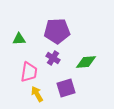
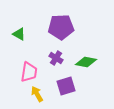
purple pentagon: moved 4 px right, 4 px up
green triangle: moved 5 px up; rotated 32 degrees clockwise
purple cross: moved 3 px right
green diamond: rotated 15 degrees clockwise
purple square: moved 2 px up
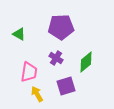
green diamond: rotated 50 degrees counterclockwise
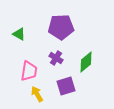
pink trapezoid: moved 1 px up
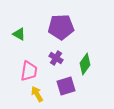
green diamond: moved 1 px left, 2 px down; rotated 15 degrees counterclockwise
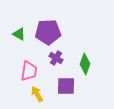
purple pentagon: moved 13 px left, 5 px down
green diamond: rotated 15 degrees counterclockwise
purple square: rotated 18 degrees clockwise
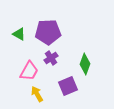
purple cross: moved 5 px left; rotated 24 degrees clockwise
pink trapezoid: rotated 20 degrees clockwise
purple square: moved 2 px right; rotated 24 degrees counterclockwise
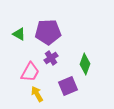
pink trapezoid: moved 1 px right, 1 px down
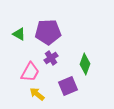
yellow arrow: rotated 21 degrees counterclockwise
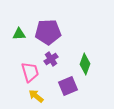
green triangle: rotated 32 degrees counterclockwise
purple cross: moved 1 px down
pink trapezoid: rotated 45 degrees counterclockwise
yellow arrow: moved 1 px left, 2 px down
